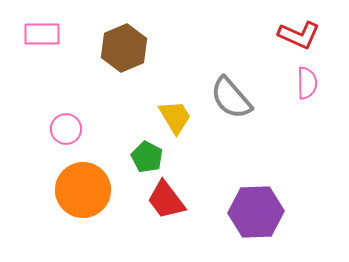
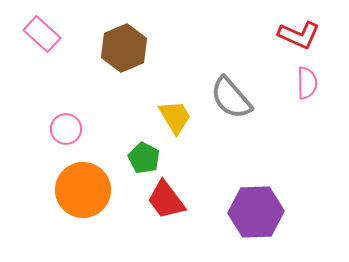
pink rectangle: rotated 42 degrees clockwise
green pentagon: moved 3 px left, 1 px down
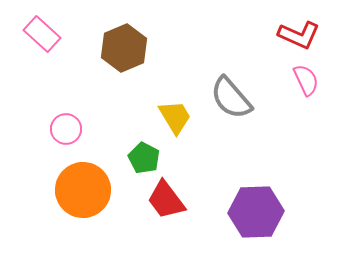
pink semicircle: moved 1 px left, 3 px up; rotated 24 degrees counterclockwise
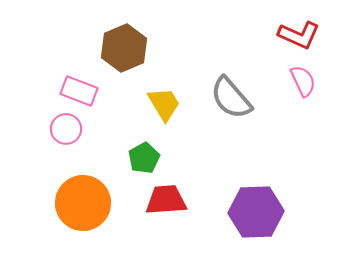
pink rectangle: moved 37 px right, 57 px down; rotated 21 degrees counterclockwise
pink semicircle: moved 3 px left, 1 px down
yellow trapezoid: moved 11 px left, 13 px up
green pentagon: rotated 16 degrees clockwise
orange circle: moved 13 px down
red trapezoid: rotated 123 degrees clockwise
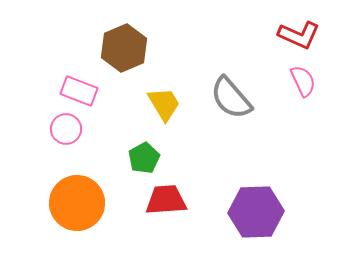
orange circle: moved 6 px left
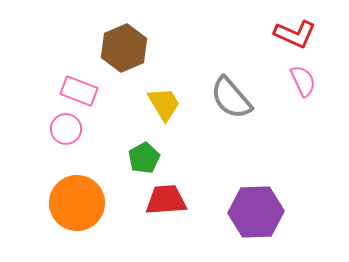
red L-shape: moved 4 px left, 1 px up
